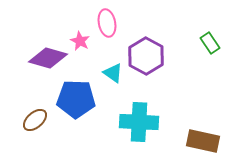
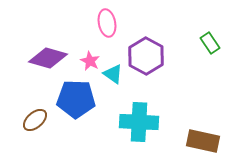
pink star: moved 10 px right, 20 px down
cyan triangle: moved 1 px down
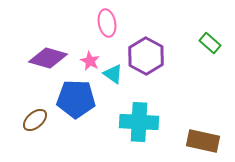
green rectangle: rotated 15 degrees counterclockwise
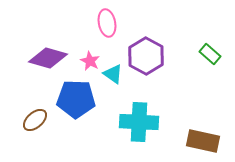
green rectangle: moved 11 px down
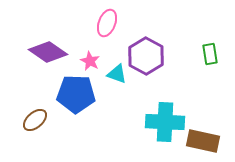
pink ellipse: rotated 32 degrees clockwise
green rectangle: rotated 40 degrees clockwise
purple diamond: moved 6 px up; rotated 18 degrees clockwise
cyan triangle: moved 4 px right; rotated 15 degrees counterclockwise
blue pentagon: moved 5 px up
cyan cross: moved 26 px right
